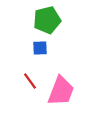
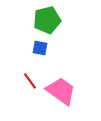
blue square: rotated 14 degrees clockwise
pink trapezoid: rotated 76 degrees counterclockwise
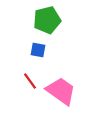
blue square: moved 2 px left, 2 px down
